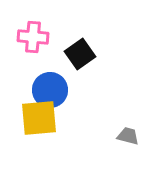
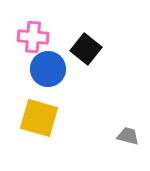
black square: moved 6 px right, 5 px up; rotated 16 degrees counterclockwise
blue circle: moved 2 px left, 21 px up
yellow square: rotated 21 degrees clockwise
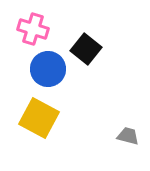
pink cross: moved 8 px up; rotated 12 degrees clockwise
yellow square: rotated 12 degrees clockwise
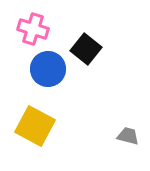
yellow square: moved 4 px left, 8 px down
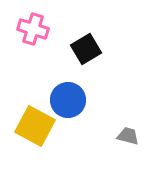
black square: rotated 20 degrees clockwise
blue circle: moved 20 px right, 31 px down
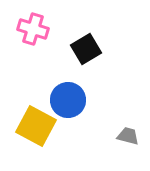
yellow square: moved 1 px right
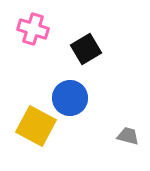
blue circle: moved 2 px right, 2 px up
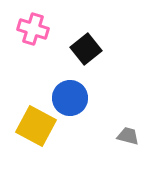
black square: rotated 8 degrees counterclockwise
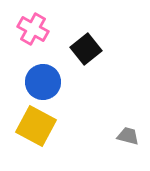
pink cross: rotated 12 degrees clockwise
blue circle: moved 27 px left, 16 px up
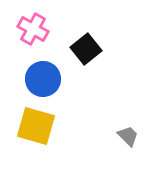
blue circle: moved 3 px up
yellow square: rotated 12 degrees counterclockwise
gray trapezoid: rotated 30 degrees clockwise
